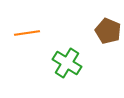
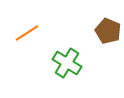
orange line: rotated 25 degrees counterclockwise
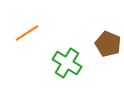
brown pentagon: moved 13 px down
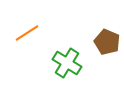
brown pentagon: moved 1 px left, 2 px up
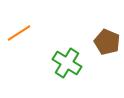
orange line: moved 8 px left
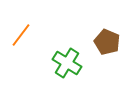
orange line: moved 2 px right, 2 px down; rotated 20 degrees counterclockwise
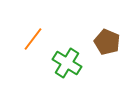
orange line: moved 12 px right, 4 px down
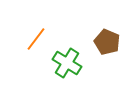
orange line: moved 3 px right
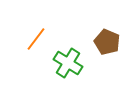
green cross: moved 1 px right
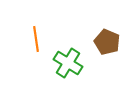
orange line: rotated 45 degrees counterclockwise
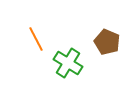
orange line: rotated 20 degrees counterclockwise
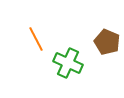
green cross: rotated 8 degrees counterclockwise
